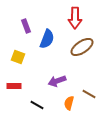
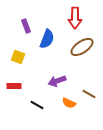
orange semicircle: rotated 80 degrees counterclockwise
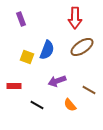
purple rectangle: moved 5 px left, 7 px up
blue semicircle: moved 11 px down
yellow square: moved 9 px right
brown line: moved 4 px up
orange semicircle: moved 1 px right, 2 px down; rotated 24 degrees clockwise
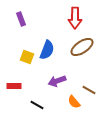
orange semicircle: moved 4 px right, 3 px up
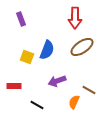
orange semicircle: rotated 64 degrees clockwise
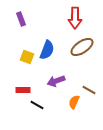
purple arrow: moved 1 px left
red rectangle: moved 9 px right, 4 px down
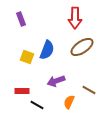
red rectangle: moved 1 px left, 1 px down
orange semicircle: moved 5 px left
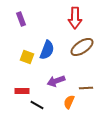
brown line: moved 3 px left, 2 px up; rotated 32 degrees counterclockwise
